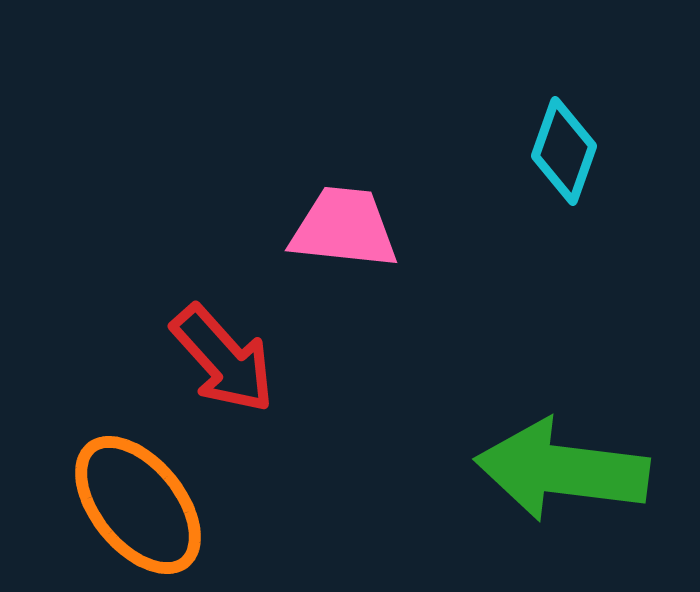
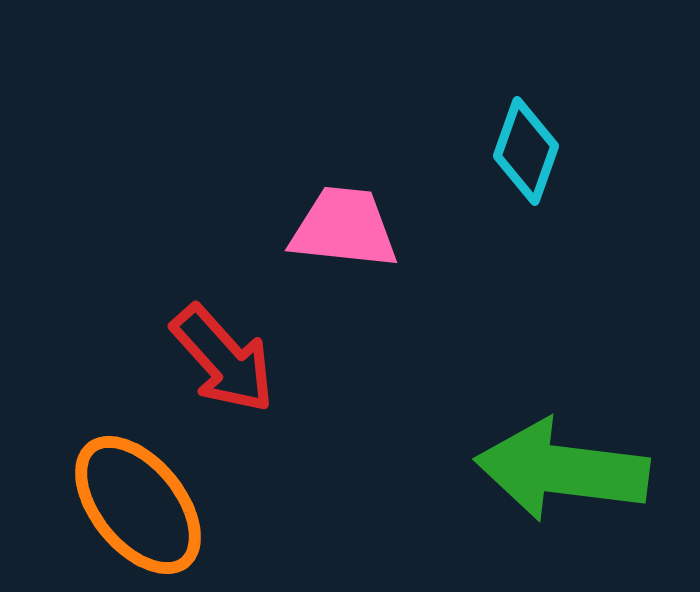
cyan diamond: moved 38 px left
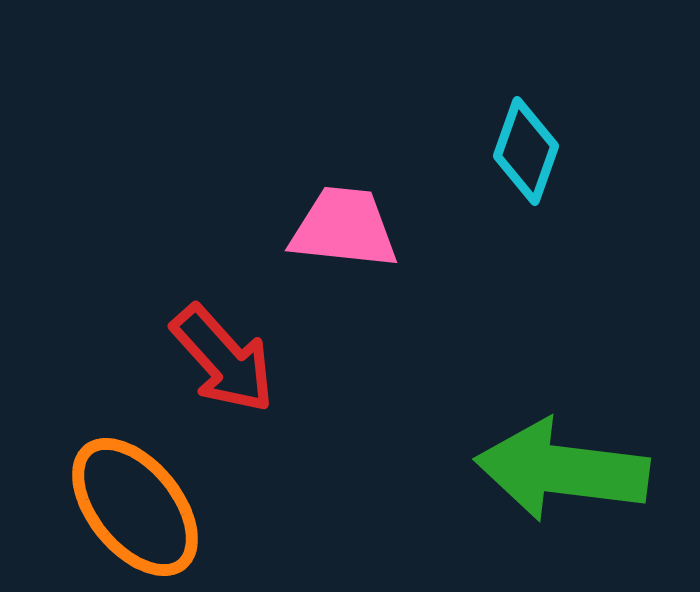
orange ellipse: moved 3 px left, 2 px down
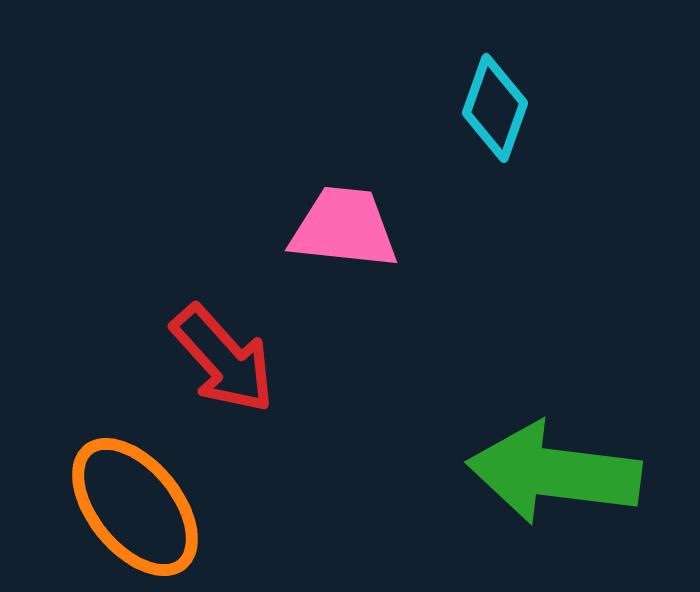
cyan diamond: moved 31 px left, 43 px up
green arrow: moved 8 px left, 3 px down
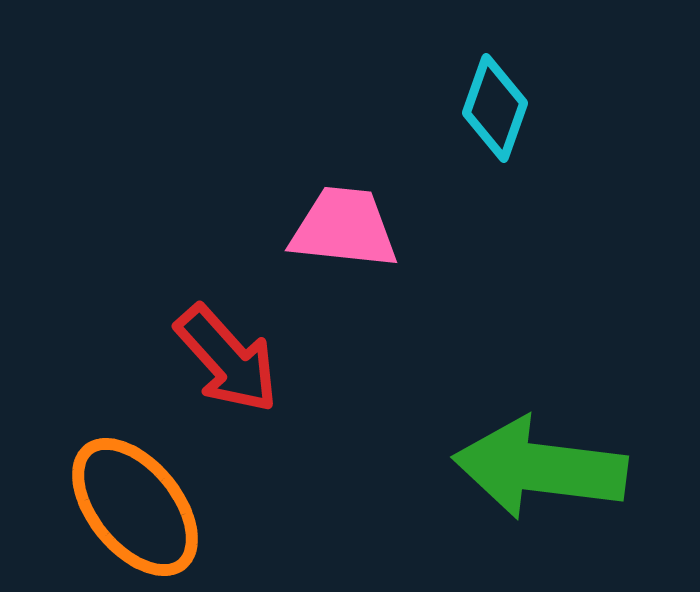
red arrow: moved 4 px right
green arrow: moved 14 px left, 5 px up
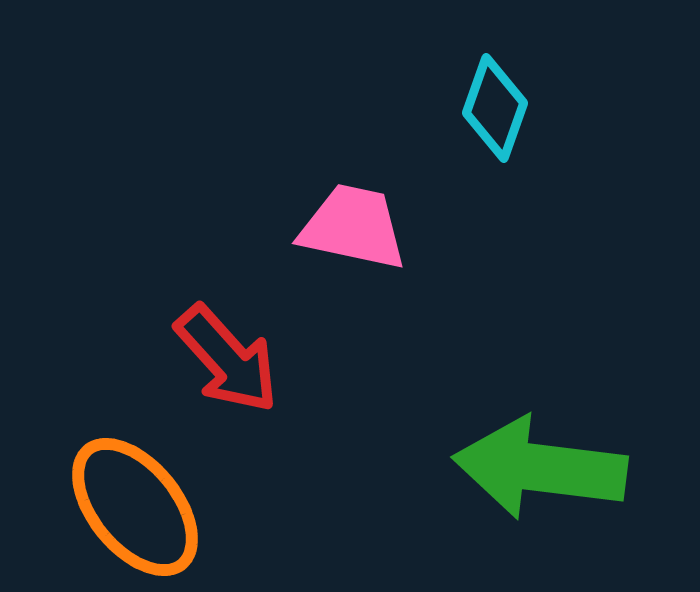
pink trapezoid: moved 9 px right, 1 px up; rotated 6 degrees clockwise
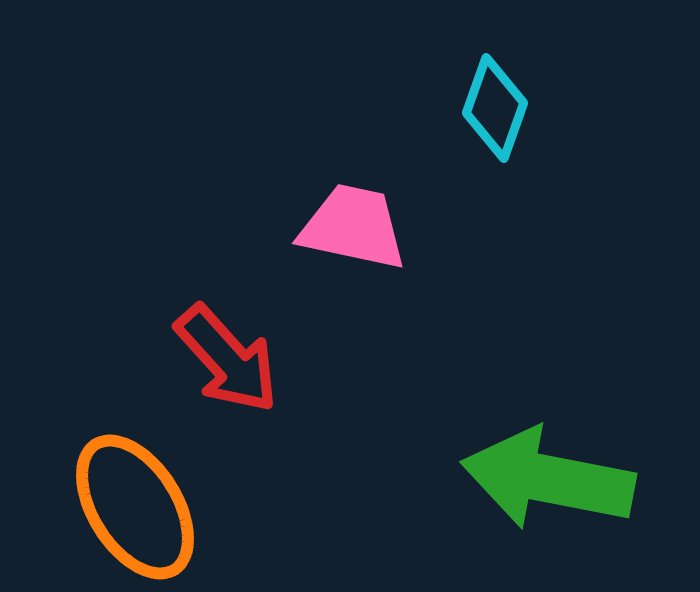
green arrow: moved 8 px right, 11 px down; rotated 4 degrees clockwise
orange ellipse: rotated 7 degrees clockwise
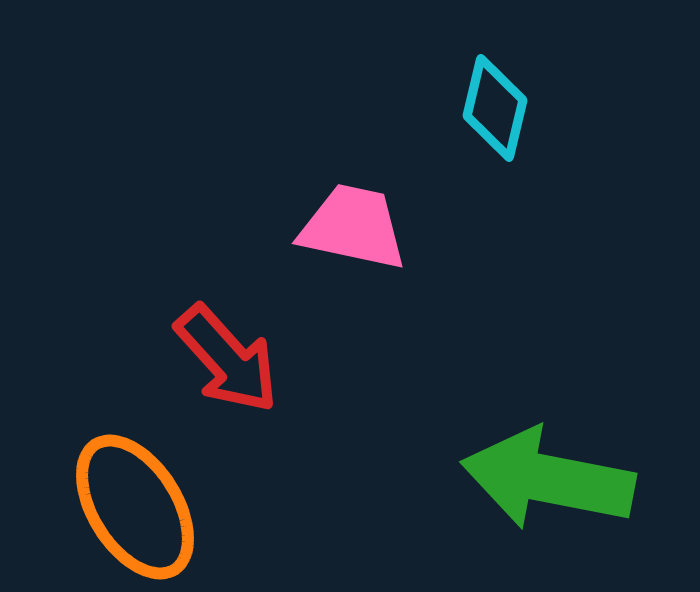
cyan diamond: rotated 6 degrees counterclockwise
